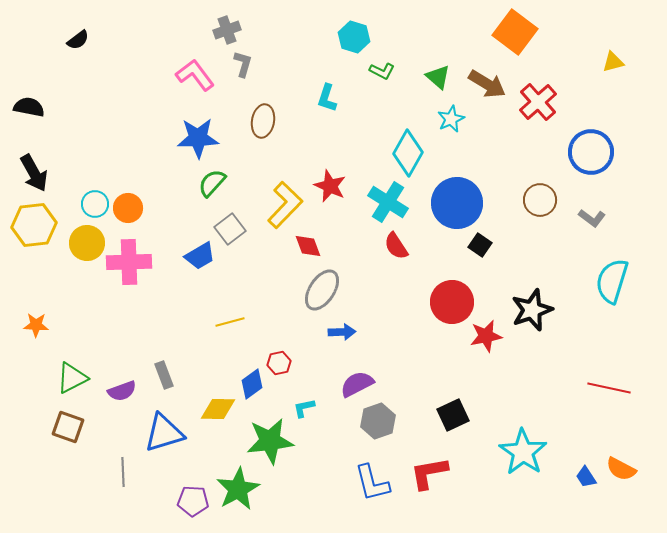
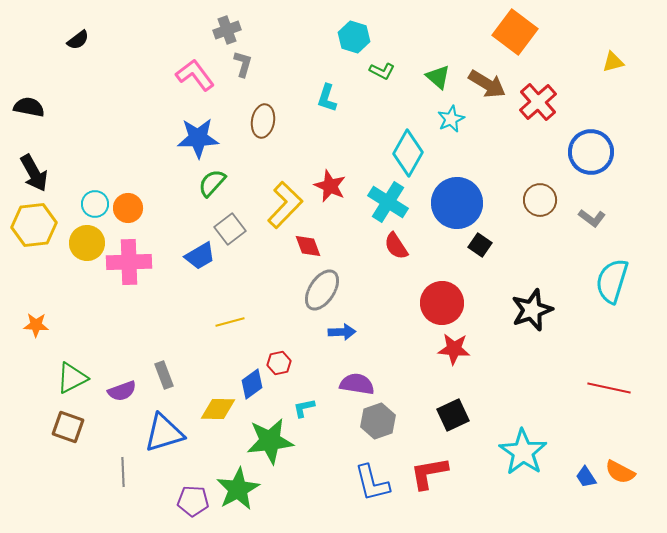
red circle at (452, 302): moved 10 px left, 1 px down
red star at (486, 336): moved 32 px left, 13 px down; rotated 16 degrees clockwise
purple semicircle at (357, 384): rotated 36 degrees clockwise
orange semicircle at (621, 469): moved 1 px left, 3 px down
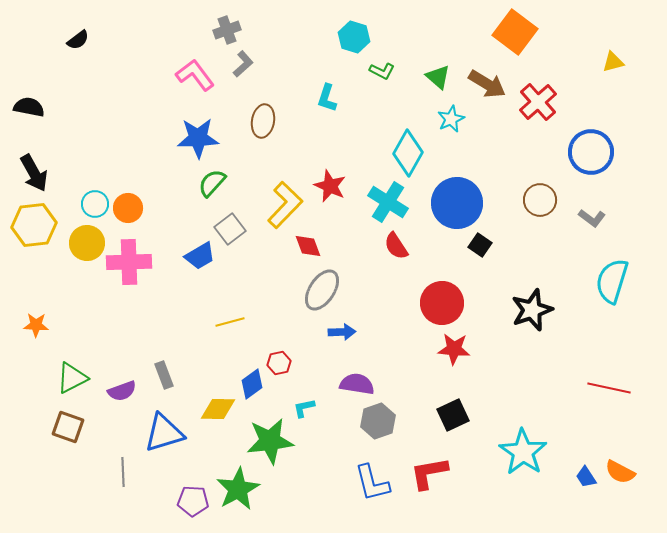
gray L-shape at (243, 64): rotated 32 degrees clockwise
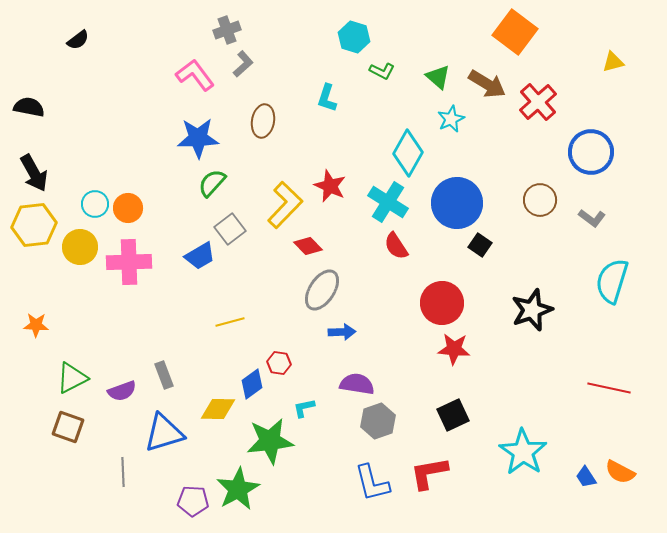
yellow circle at (87, 243): moved 7 px left, 4 px down
red diamond at (308, 246): rotated 24 degrees counterclockwise
red hexagon at (279, 363): rotated 20 degrees clockwise
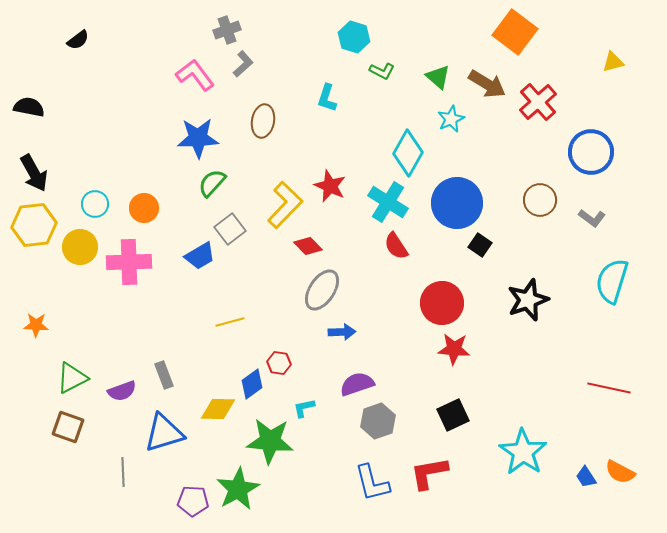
orange circle at (128, 208): moved 16 px right
black star at (532, 310): moved 4 px left, 10 px up
purple semicircle at (357, 384): rotated 28 degrees counterclockwise
green star at (270, 441): rotated 12 degrees clockwise
